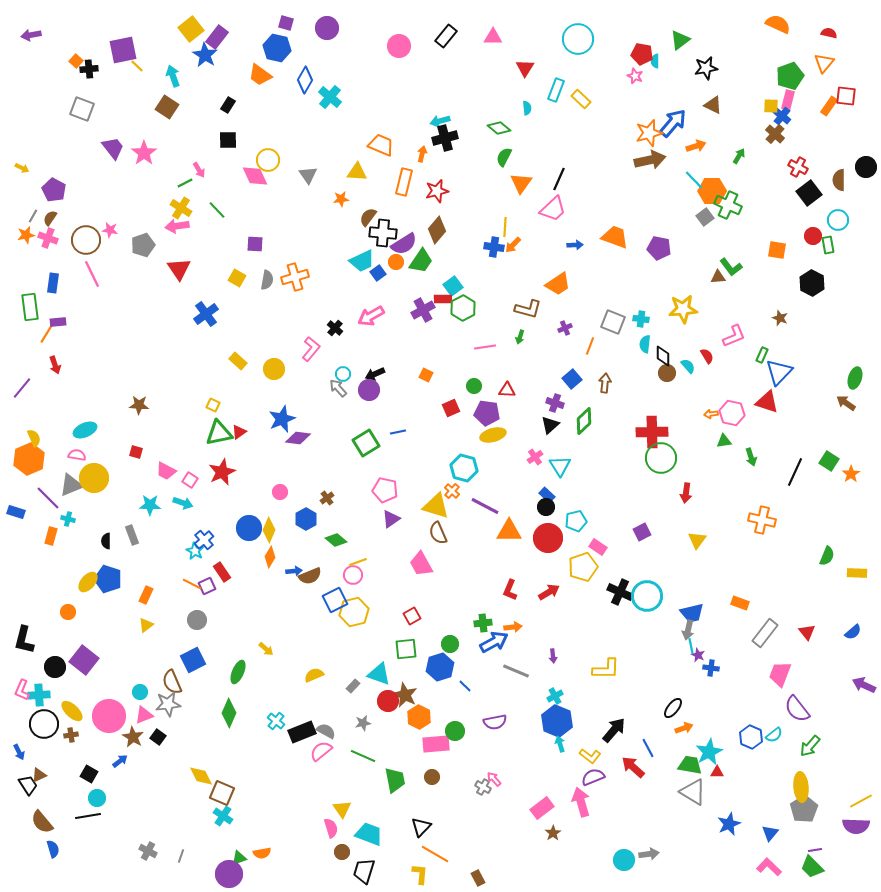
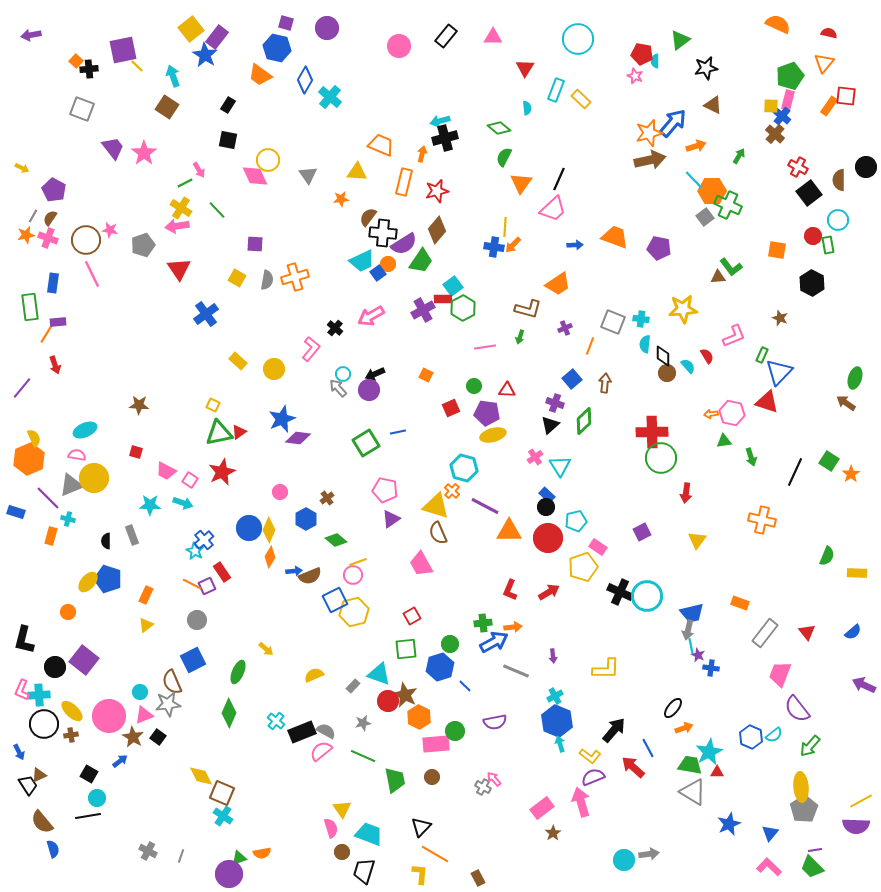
black square at (228, 140): rotated 12 degrees clockwise
orange circle at (396, 262): moved 8 px left, 2 px down
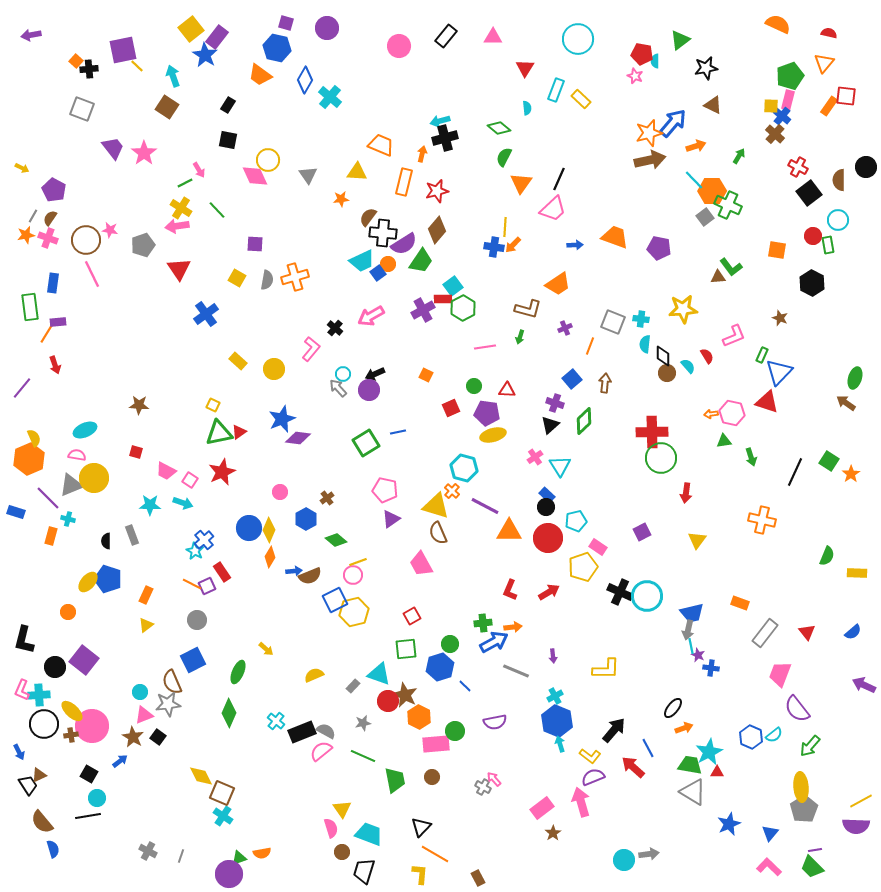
pink circle at (109, 716): moved 17 px left, 10 px down
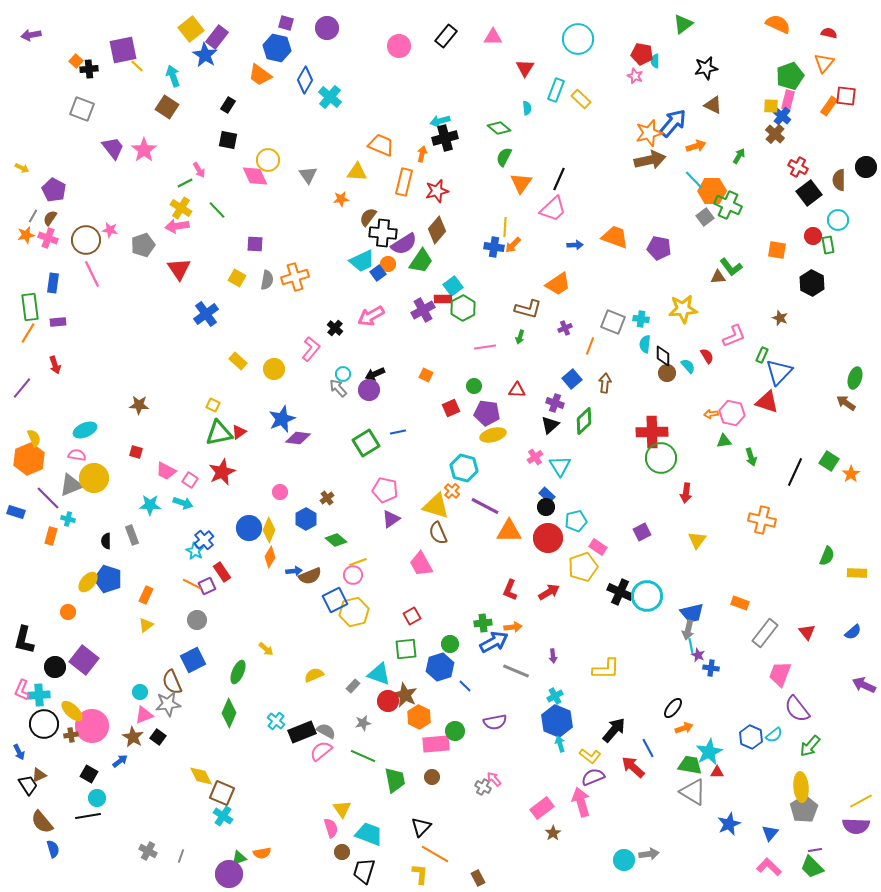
green triangle at (680, 40): moved 3 px right, 16 px up
pink star at (144, 153): moved 3 px up
orange line at (47, 333): moved 19 px left
red triangle at (507, 390): moved 10 px right
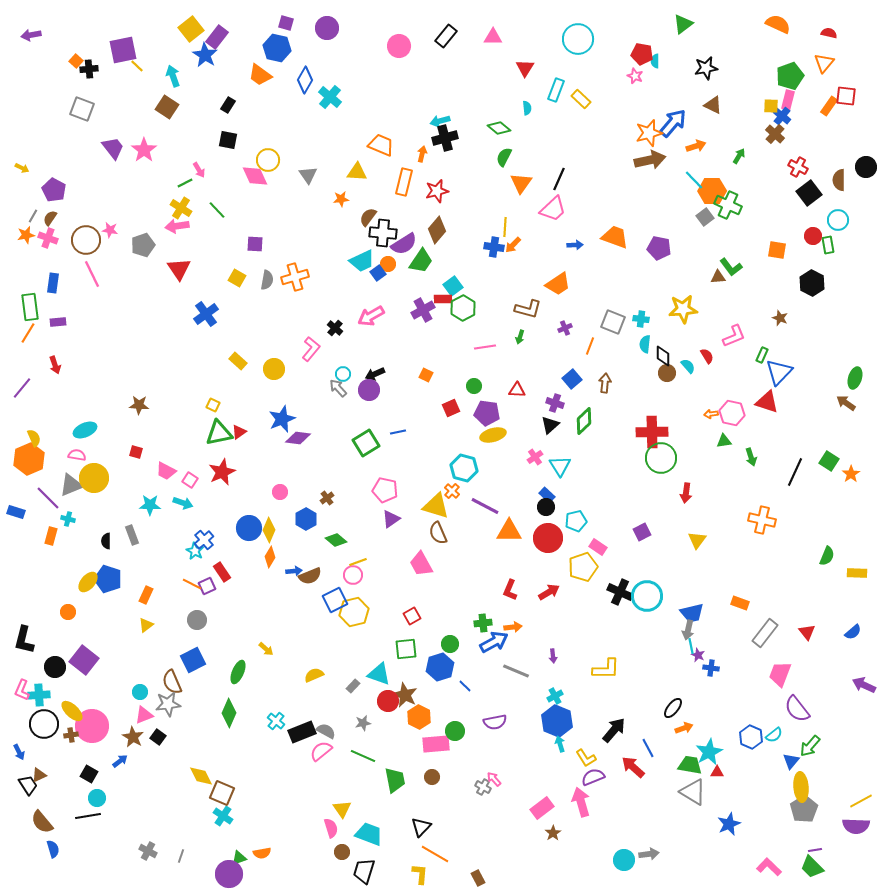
yellow L-shape at (590, 756): moved 4 px left, 2 px down; rotated 20 degrees clockwise
blue triangle at (770, 833): moved 21 px right, 72 px up
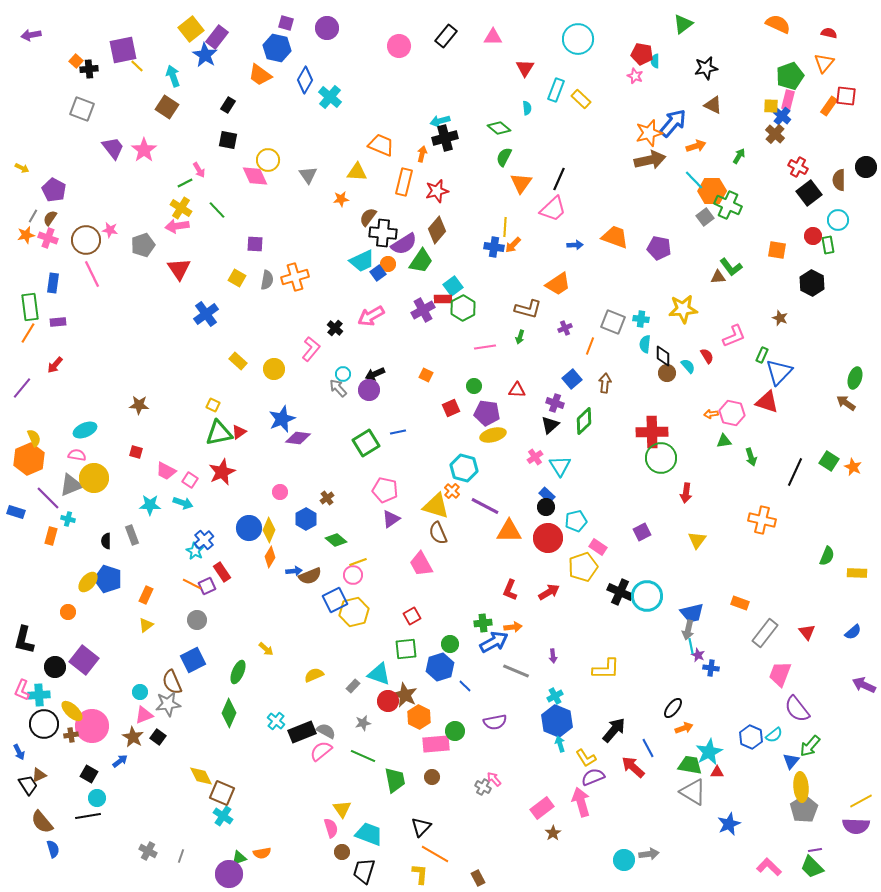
red arrow at (55, 365): rotated 60 degrees clockwise
orange star at (851, 474): moved 2 px right, 7 px up; rotated 12 degrees counterclockwise
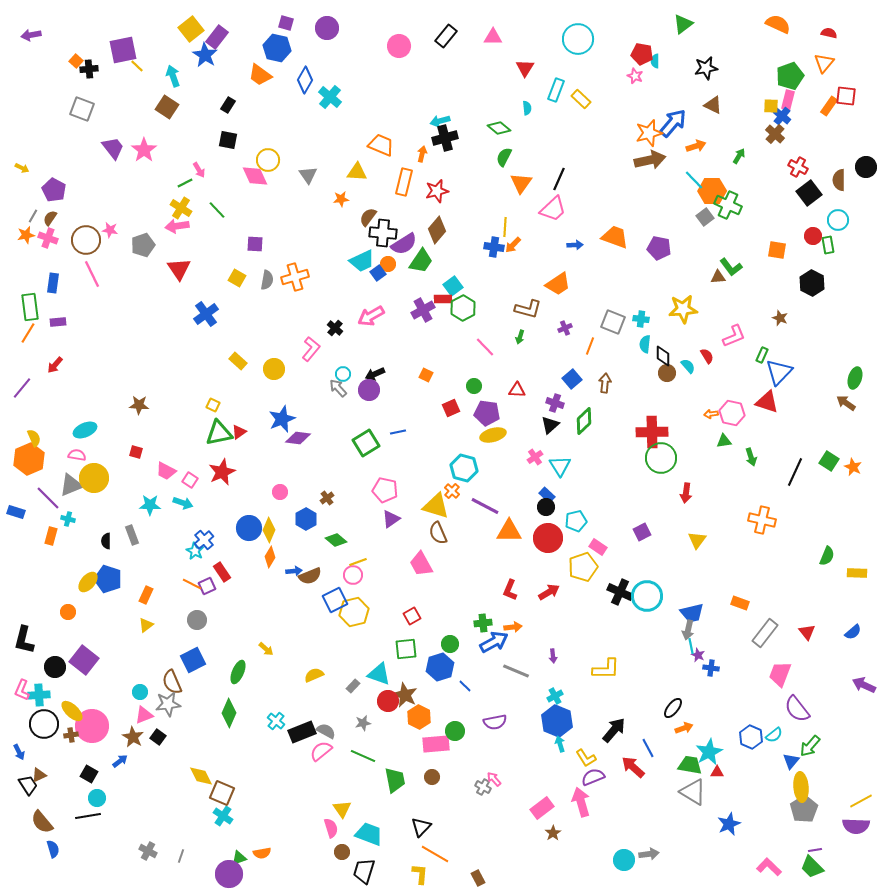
pink line at (485, 347): rotated 55 degrees clockwise
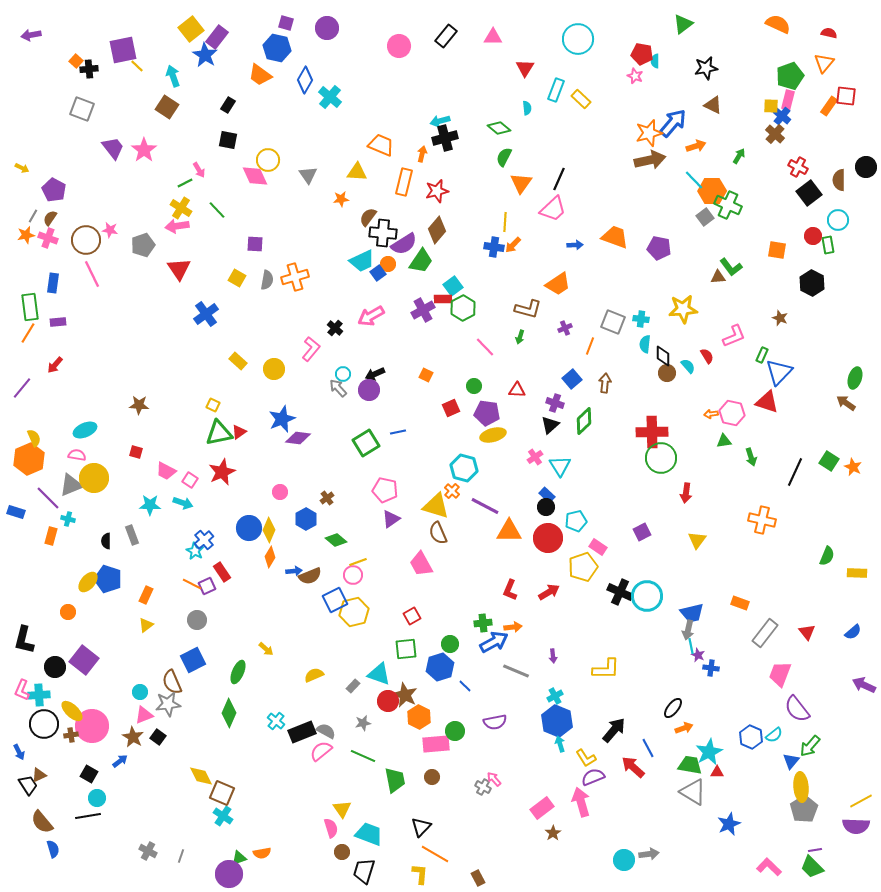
yellow line at (505, 227): moved 5 px up
